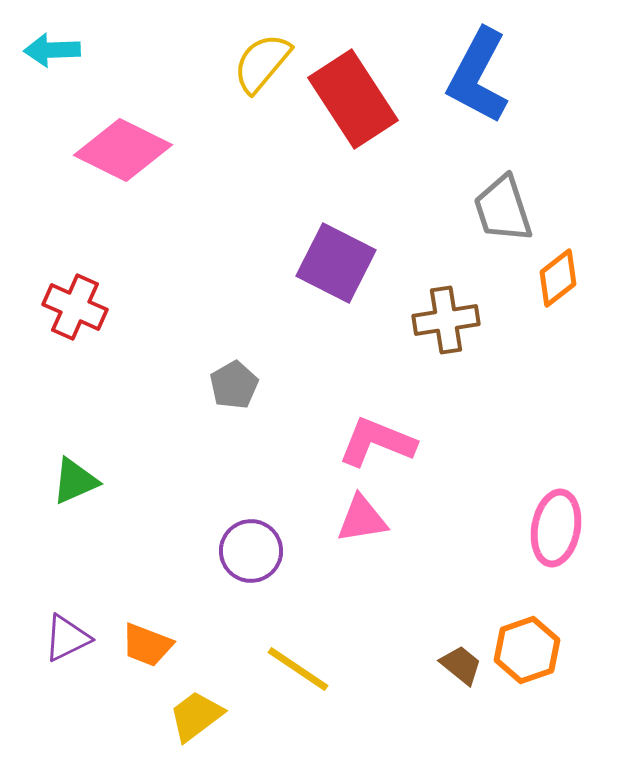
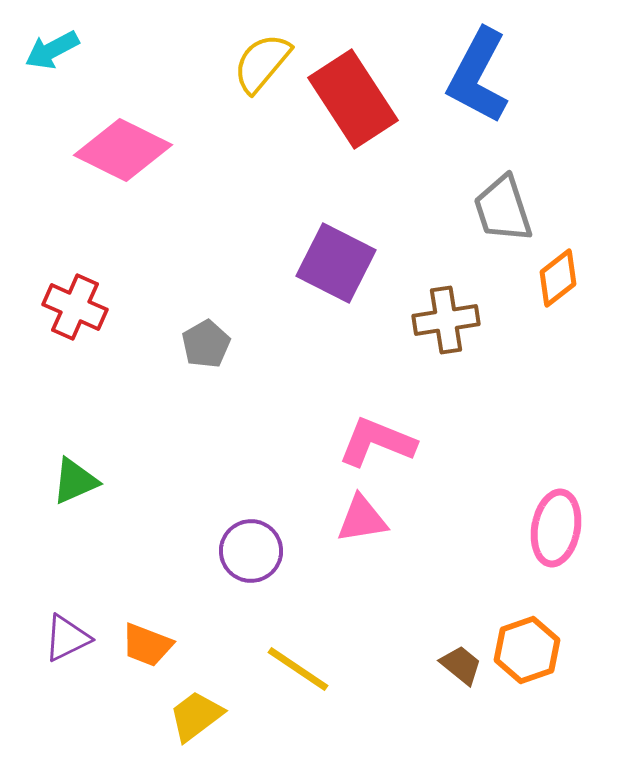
cyan arrow: rotated 26 degrees counterclockwise
gray pentagon: moved 28 px left, 41 px up
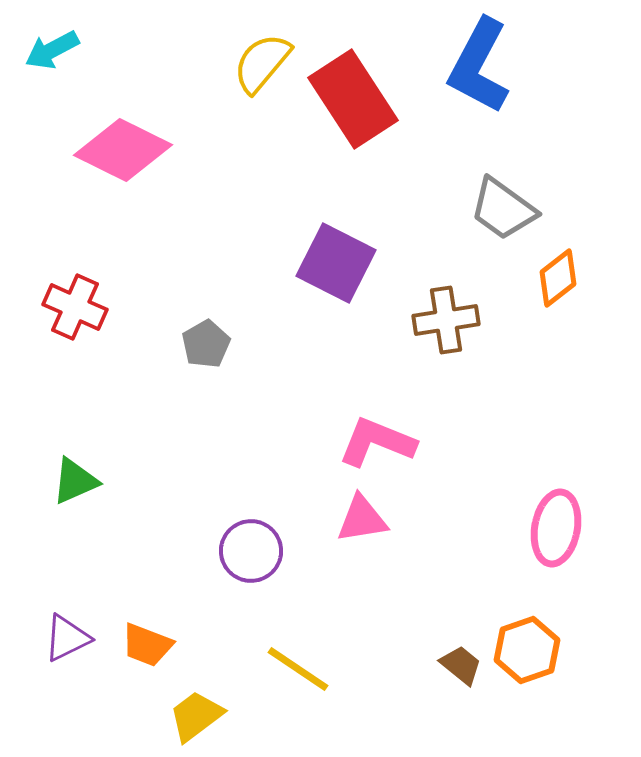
blue L-shape: moved 1 px right, 10 px up
gray trapezoid: rotated 36 degrees counterclockwise
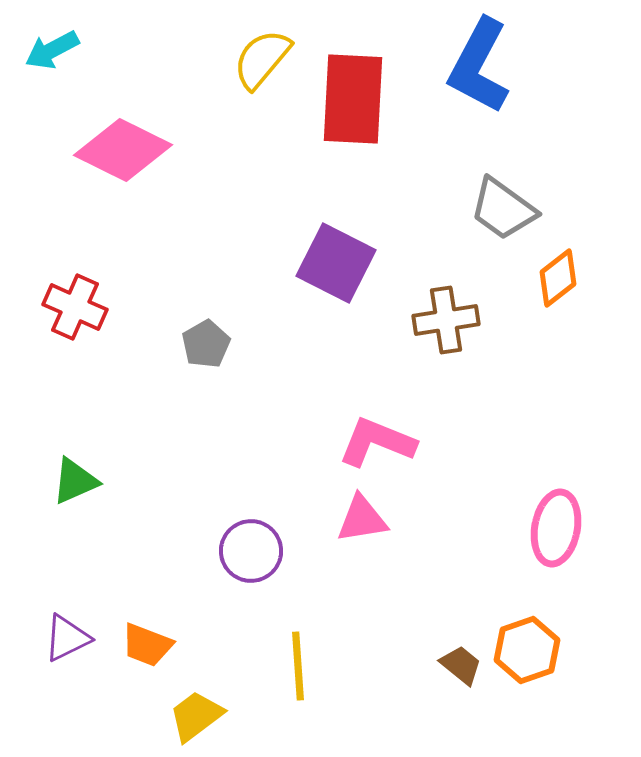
yellow semicircle: moved 4 px up
red rectangle: rotated 36 degrees clockwise
yellow line: moved 3 px up; rotated 52 degrees clockwise
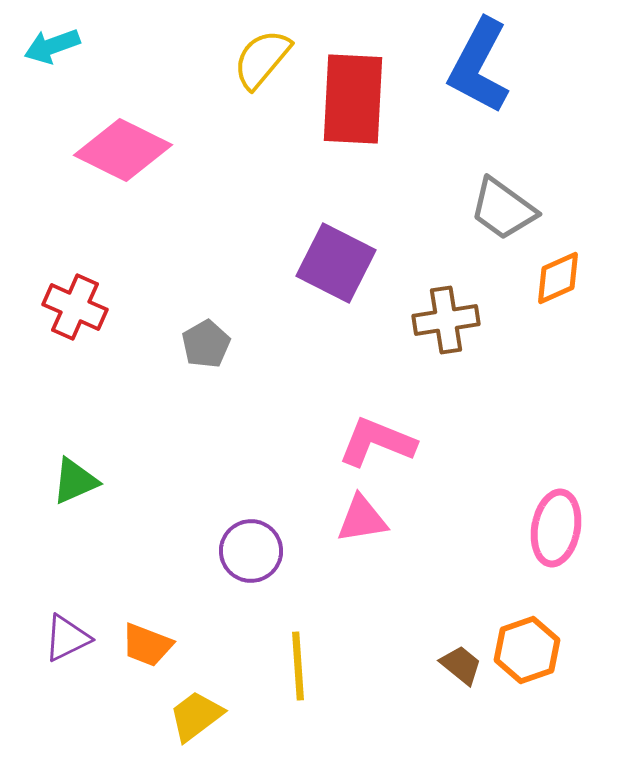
cyan arrow: moved 4 px up; rotated 8 degrees clockwise
orange diamond: rotated 14 degrees clockwise
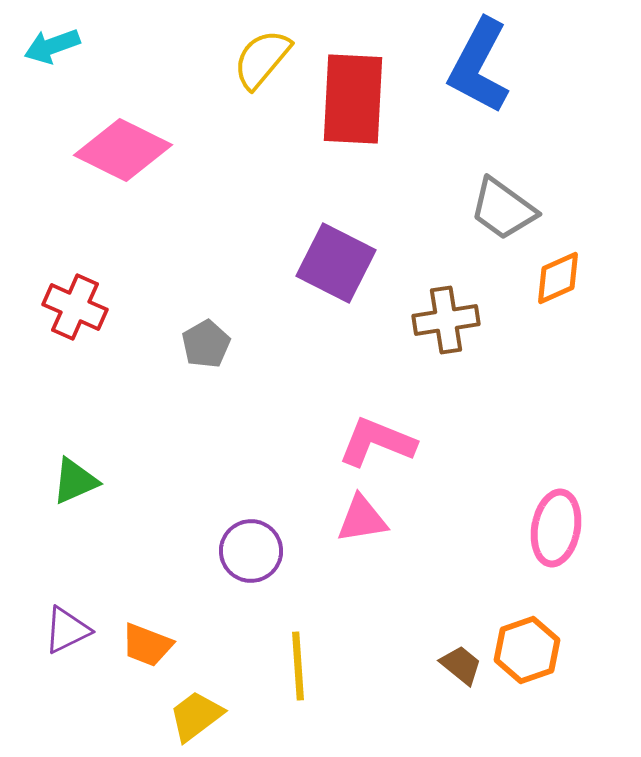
purple triangle: moved 8 px up
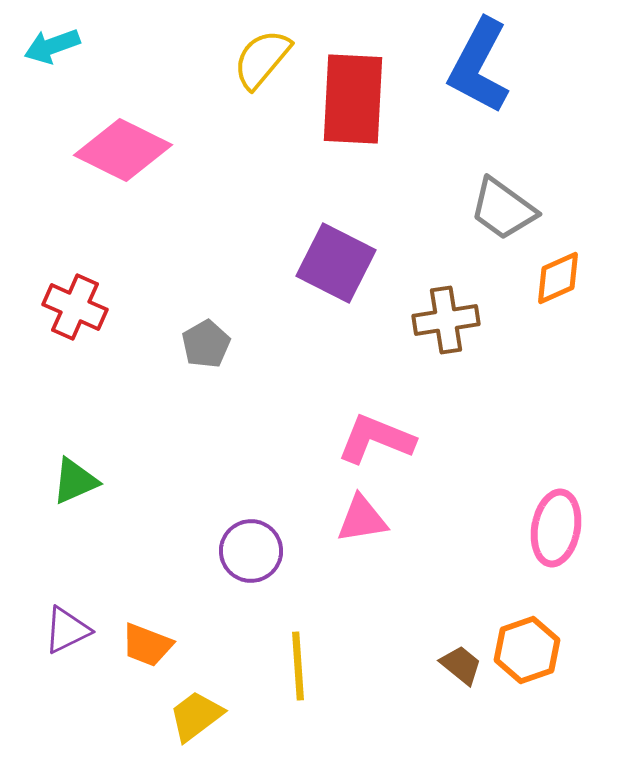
pink L-shape: moved 1 px left, 3 px up
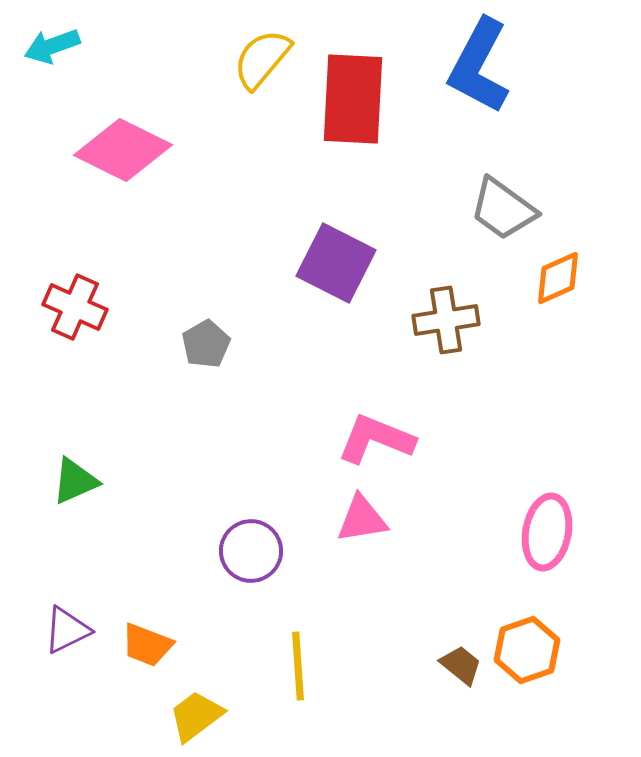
pink ellipse: moved 9 px left, 4 px down
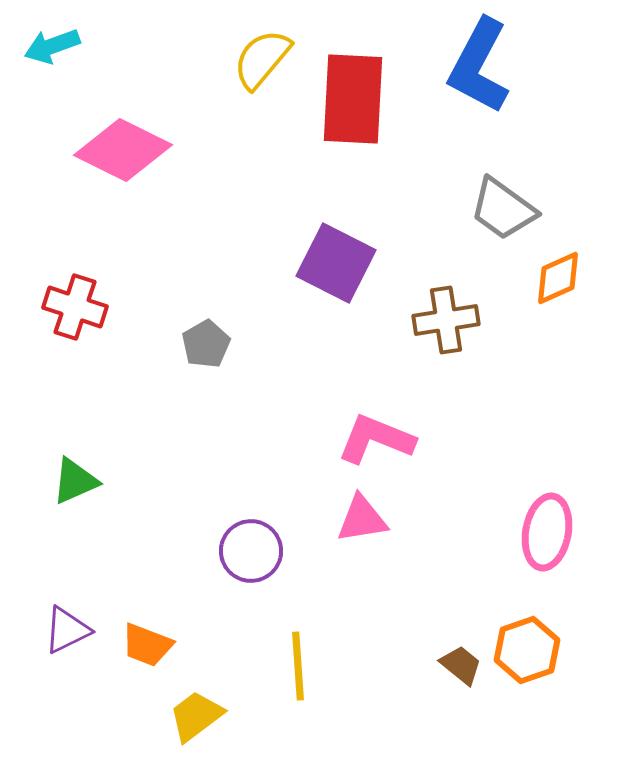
red cross: rotated 6 degrees counterclockwise
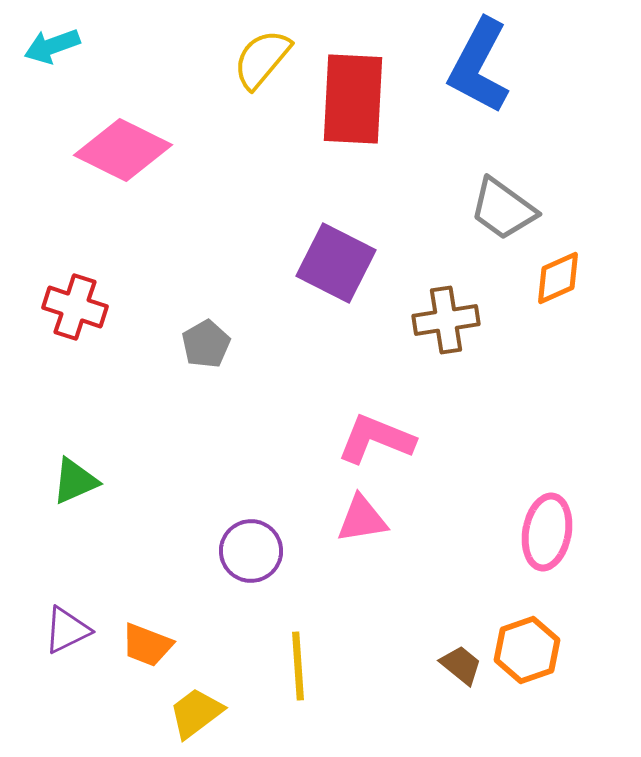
yellow trapezoid: moved 3 px up
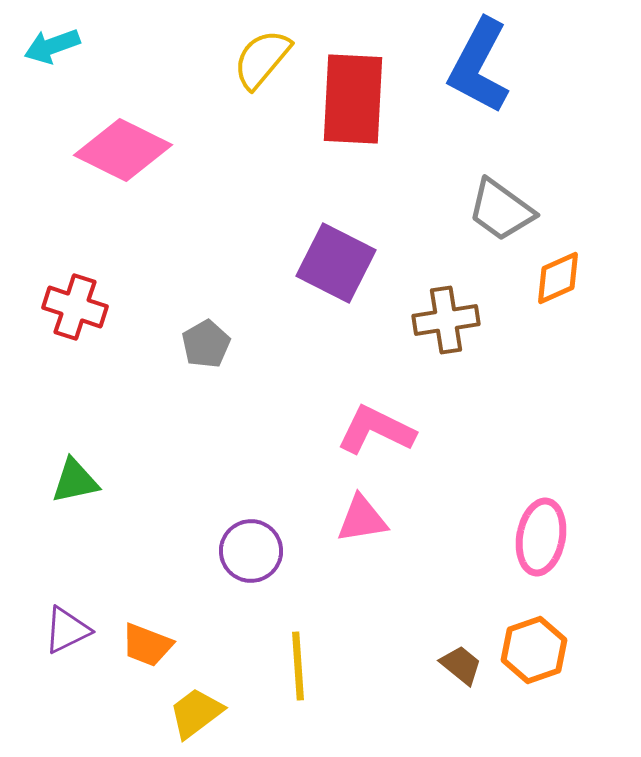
gray trapezoid: moved 2 px left, 1 px down
pink L-shape: moved 9 px up; rotated 4 degrees clockwise
green triangle: rotated 12 degrees clockwise
pink ellipse: moved 6 px left, 5 px down
orange hexagon: moved 7 px right
